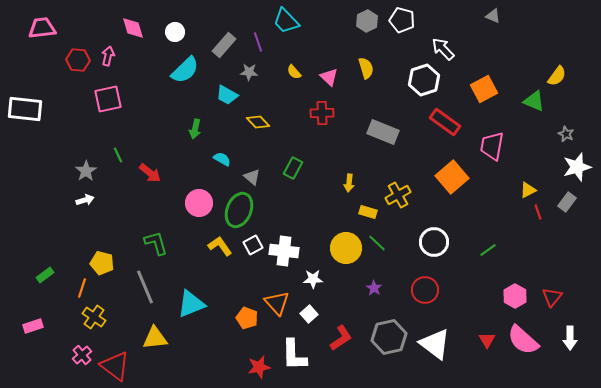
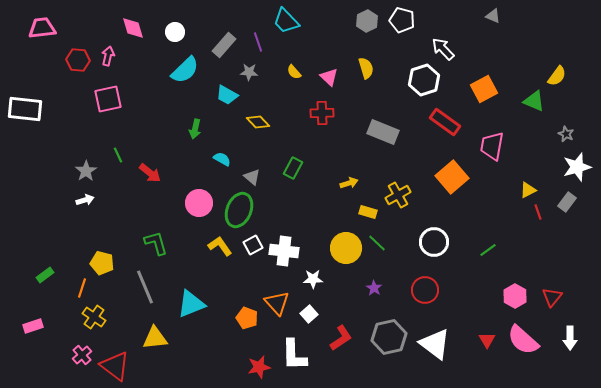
yellow arrow at (349, 183): rotated 114 degrees counterclockwise
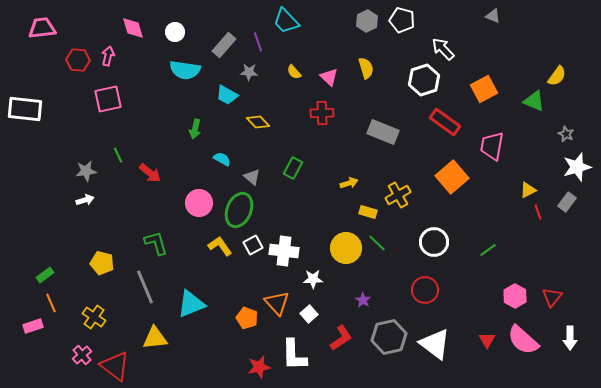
cyan semicircle at (185, 70): rotated 52 degrees clockwise
gray star at (86, 171): rotated 25 degrees clockwise
orange line at (82, 288): moved 31 px left, 15 px down; rotated 42 degrees counterclockwise
purple star at (374, 288): moved 11 px left, 12 px down
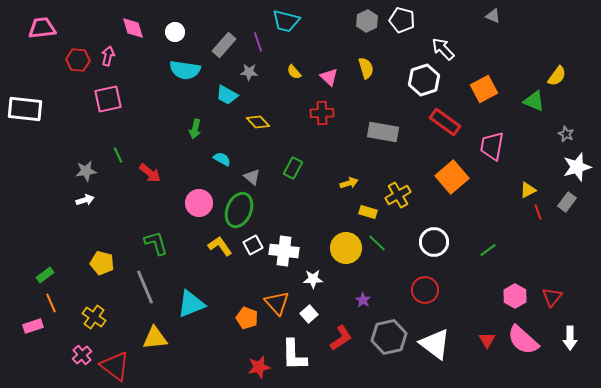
cyan trapezoid at (286, 21): rotated 32 degrees counterclockwise
gray rectangle at (383, 132): rotated 12 degrees counterclockwise
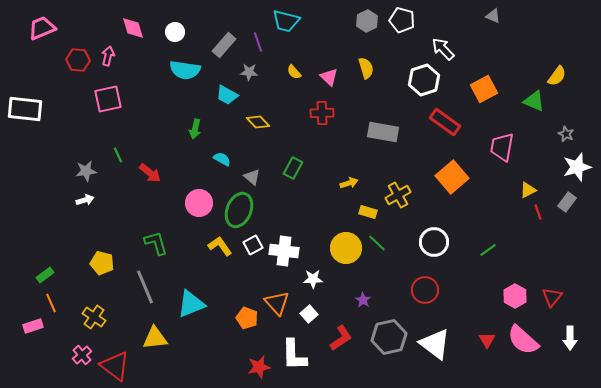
pink trapezoid at (42, 28): rotated 16 degrees counterclockwise
pink trapezoid at (492, 146): moved 10 px right, 1 px down
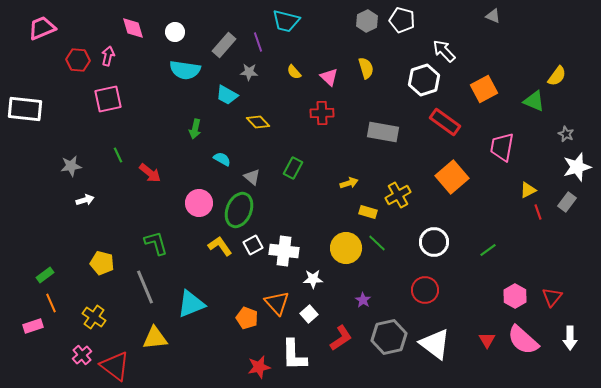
white arrow at (443, 49): moved 1 px right, 2 px down
gray star at (86, 171): moved 15 px left, 5 px up
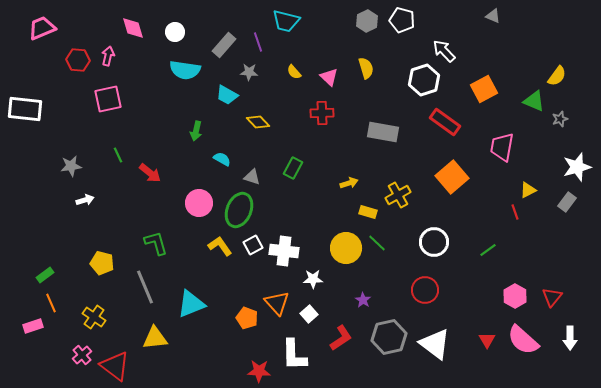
green arrow at (195, 129): moved 1 px right, 2 px down
gray star at (566, 134): moved 6 px left, 15 px up; rotated 28 degrees clockwise
gray triangle at (252, 177): rotated 24 degrees counterclockwise
red line at (538, 212): moved 23 px left
red star at (259, 367): moved 4 px down; rotated 15 degrees clockwise
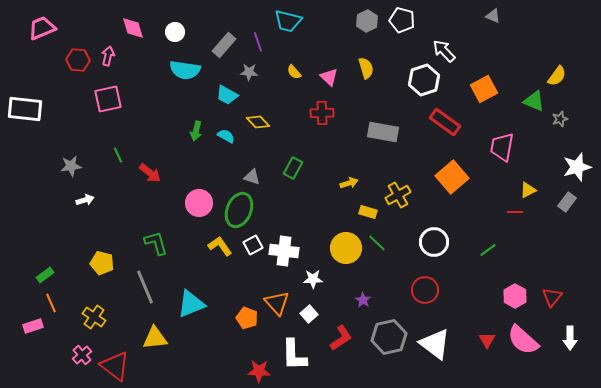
cyan trapezoid at (286, 21): moved 2 px right
cyan semicircle at (222, 159): moved 4 px right, 23 px up
red line at (515, 212): rotated 70 degrees counterclockwise
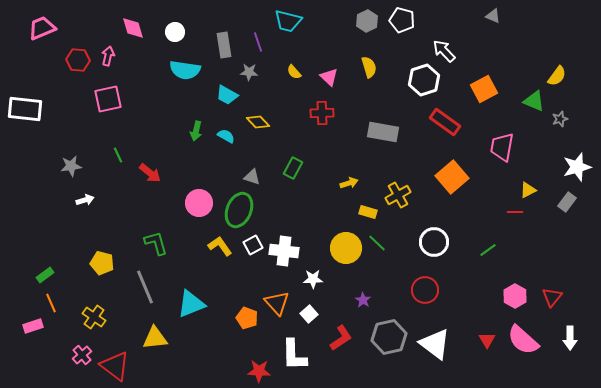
gray rectangle at (224, 45): rotated 50 degrees counterclockwise
yellow semicircle at (366, 68): moved 3 px right, 1 px up
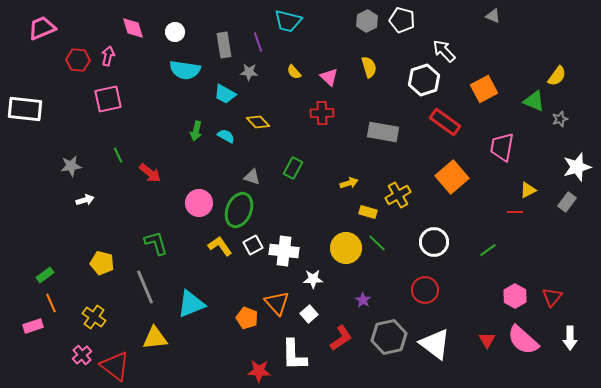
cyan trapezoid at (227, 95): moved 2 px left, 1 px up
